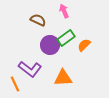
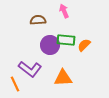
brown semicircle: rotated 28 degrees counterclockwise
green rectangle: moved 2 px down; rotated 42 degrees clockwise
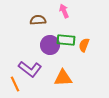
orange semicircle: rotated 24 degrees counterclockwise
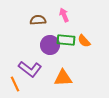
pink arrow: moved 4 px down
orange semicircle: moved 4 px up; rotated 64 degrees counterclockwise
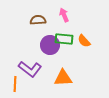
green rectangle: moved 2 px left, 1 px up
orange line: rotated 28 degrees clockwise
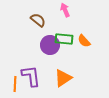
pink arrow: moved 1 px right, 5 px up
brown semicircle: rotated 42 degrees clockwise
purple L-shape: moved 1 px right, 7 px down; rotated 135 degrees counterclockwise
orange triangle: rotated 30 degrees counterclockwise
